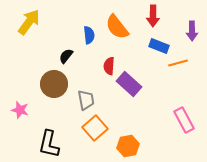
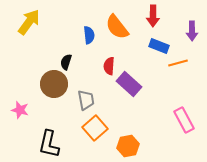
black semicircle: moved 6 px down; rotated 21 degrees counterclockwise
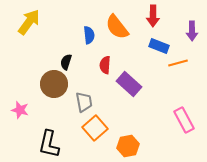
red semicircle: moved 4 px left, 1 px up
gray trapezoid: moved 2 px left, 2 px down
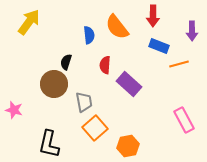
orange line: moved 1 px right, 1 px down
pink star: moved 6 px left
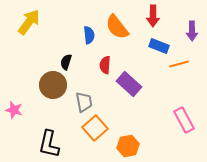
brown circle: moved 1 px left, 1 px down
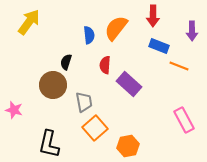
orange semicircle: moved 1 px left, 1 px down; rotated 76 degrees clockwise
orange line: moved 2 px down; rotated 36 degrees clockwise
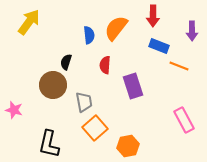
purple rectangle: moved 4 px right, 2 px down; rotated 30 degrees clockwise
